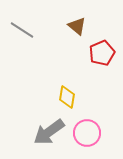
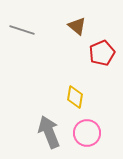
gray line: rotated 15 degrees counterclockwise
yellow diamond: moved 8 px right
gray arrow: rotated 104 degrees clockwise
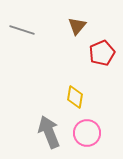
brown triangle: rotated 30 degrees clockwise
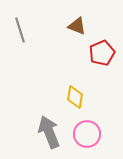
brown triangle: rotated 48 degrees counterclockwise
gray line: moved 2 px left; rotated 55 degrees clockwise
pink circle: moved 1 px down
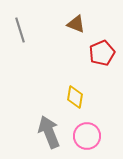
brown triangle: moved 1 px left, 2 px up
pink circle: moved 2 px down
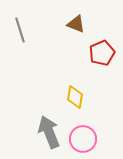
pink circle: moved 4 px left, 3 px down
